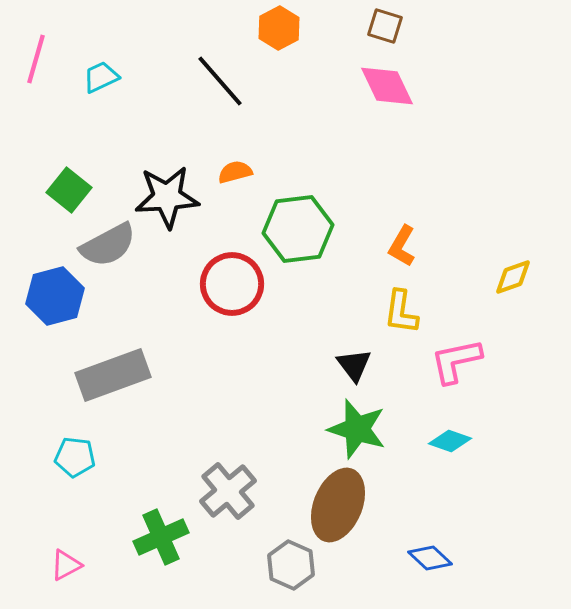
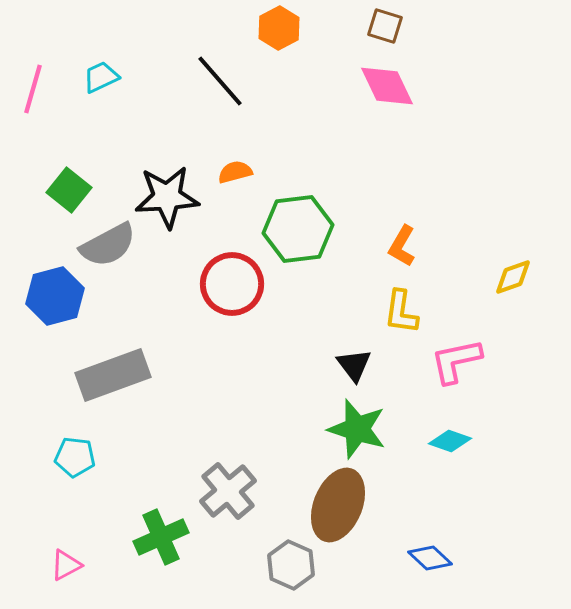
pink line: moved 3 px left, 30 px down
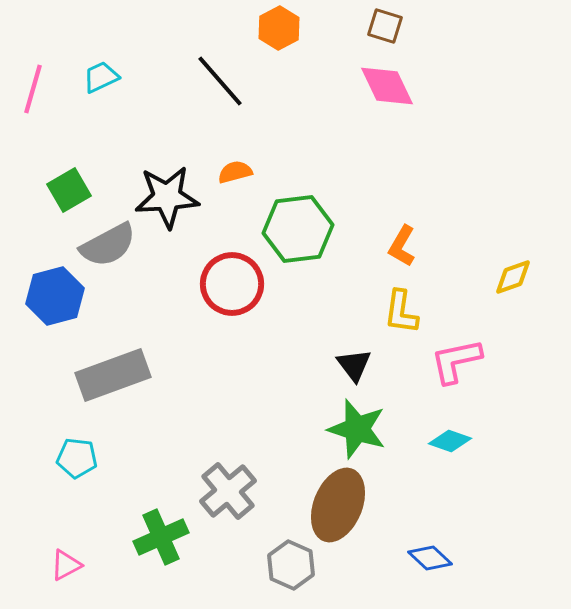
green square: rotated 21 degrees clockwise
cyan pentagon: moved 2 px right, 1 px down
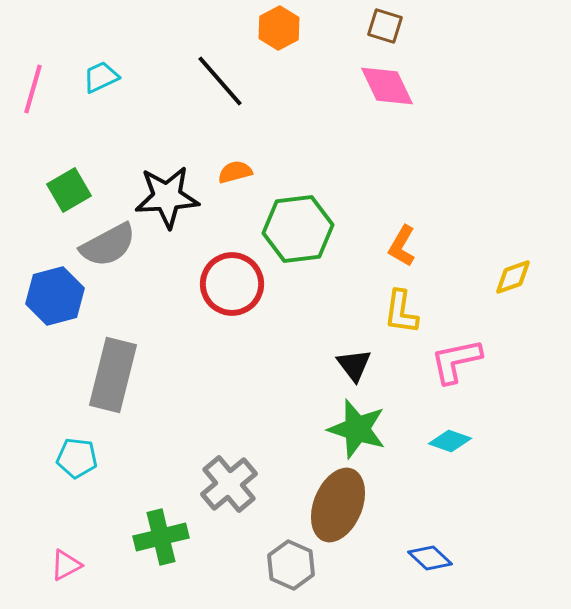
gray rectangle: rotated 56 degrees counterclockwise
gray cross: moved 1 px right, 7 px up
green cross: rotated 10 degrees clockwise
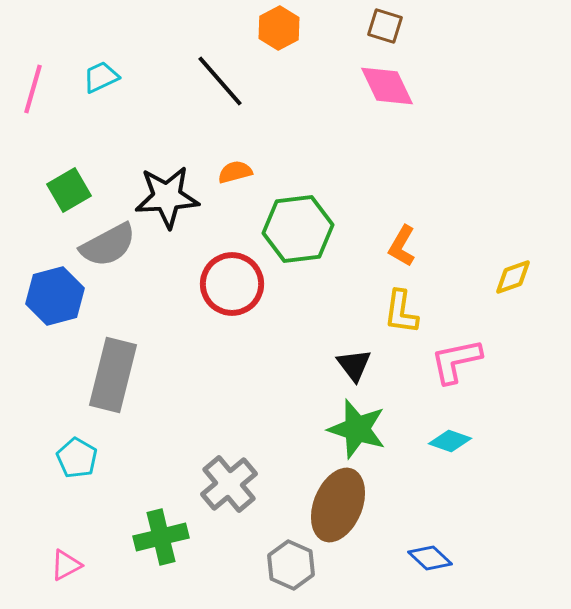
cyan pentagon: rotated 24 degrees clockwise
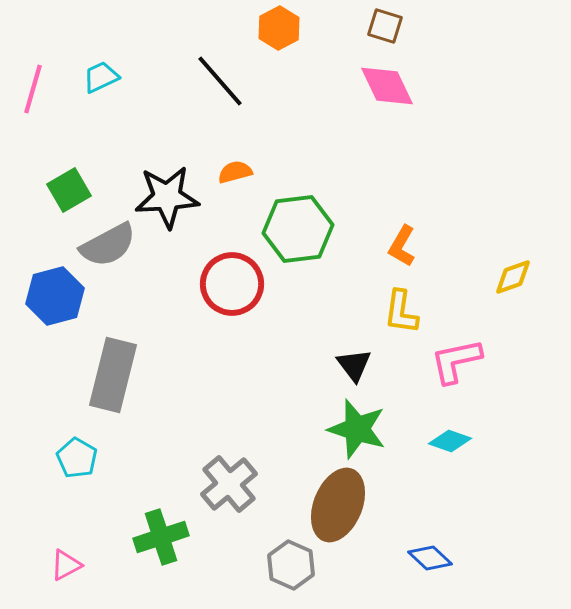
green cross: rotated 4 degrees counterclockwise
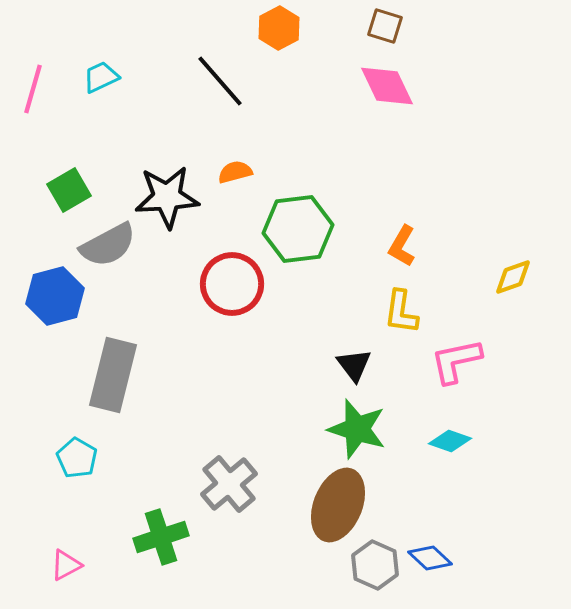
gray hexagon: moved 84 px right
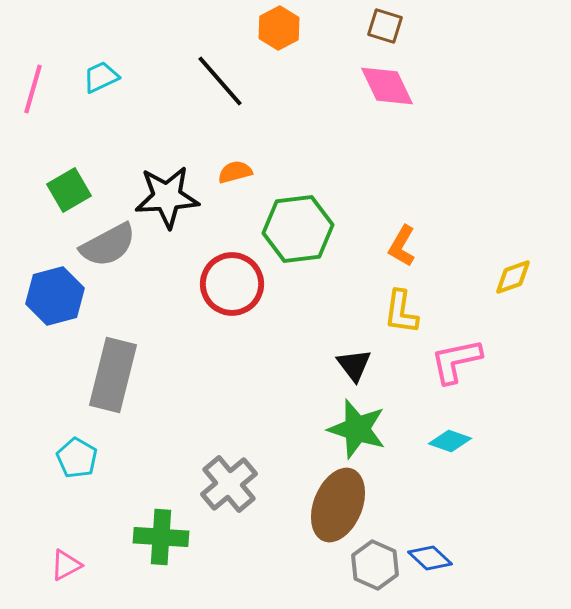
green cross: rotated 22 degrees clockwise
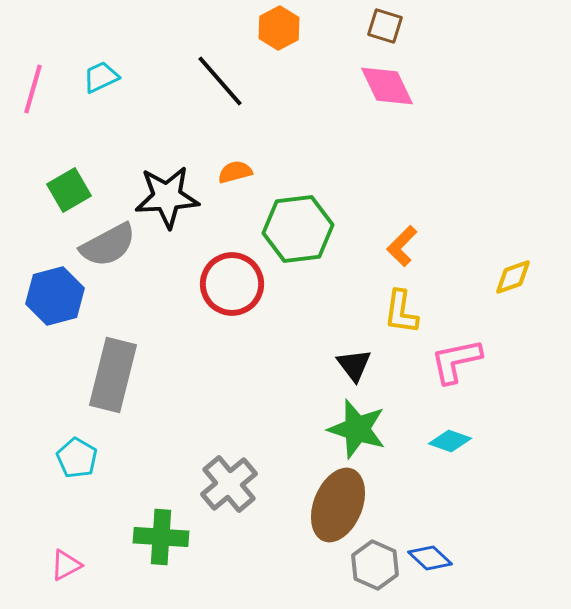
orange L-shape: rotated 15 degrees clockwise
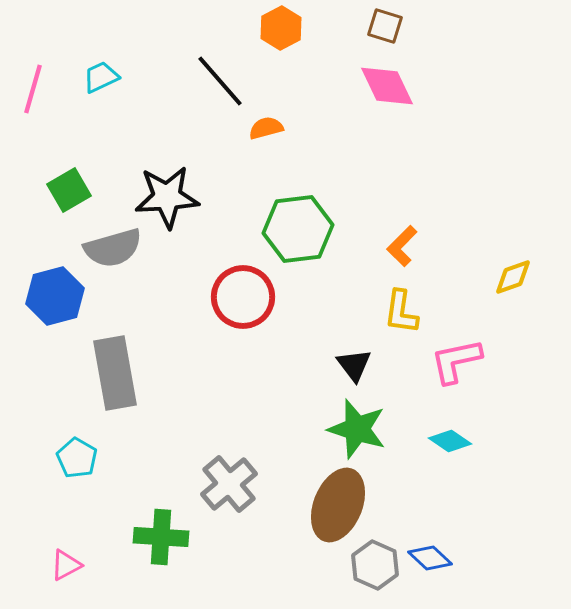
orange hexagon: moved 2 px right
orange semicircle: moved 31 px right, 44 px up
gray semicircle: moved 5 px right, 3 px down; rotated 12 degrees clockwise
red circle: moved 11 px right, 13 px down
gray rectangle: moved 2 px right, 2 px up; rotated 24 degrees counterclockwise
cyan diamond: rotated 15 degrees clockwise
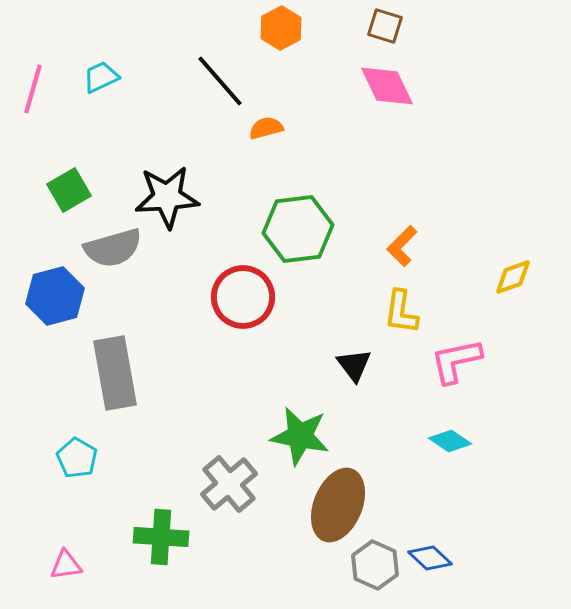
green star: moved 57 px left, 7 px down; rotated 6 degrees counterclockwise
pink triangle: rotated 20 degrees clockwise
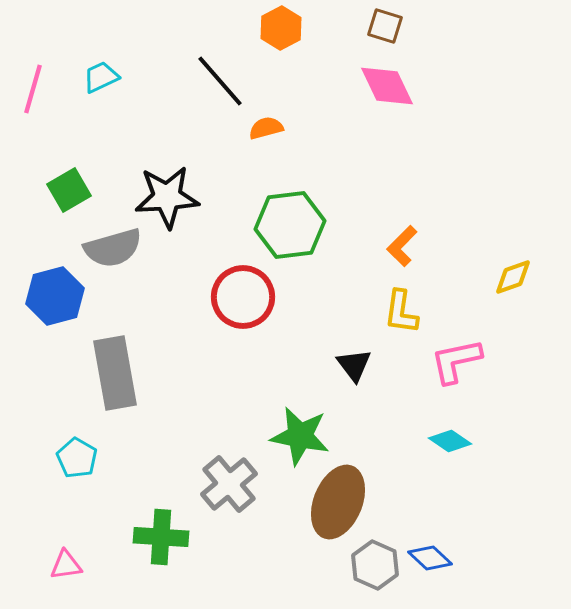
green hexagon: moved 8 px left, 4 px up
brown ellipse: moved 3 px up
